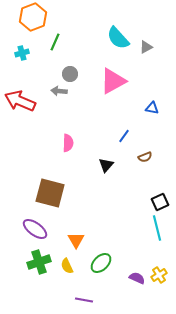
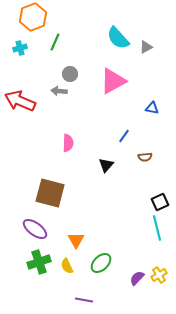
cyan cross: moved 2 px left, 5 px up
brown semicircle: rotated 16 degrees clockwise
purple semicircle: rotated 70 degrees counterclockwise
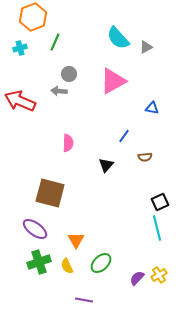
gray circle: moved 1 px left
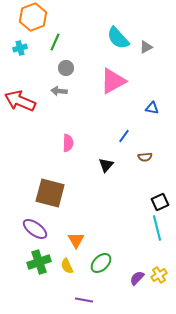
gray circle: moved 3 px left, 6 px up
